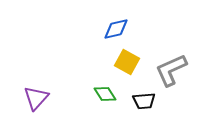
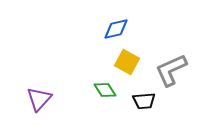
green diamond: moved 4 px up
purple triangle: moved 3 px right, 1 px down
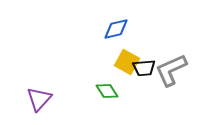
green diamond: moved 2 px right, 1 px down
black trapezoid: moved 33 px up
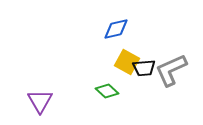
green diamond: rotated 15 degrees counterclockwise
purple triangle: moved 1 px right, 2 px down; rotated 12 degrees counterclockwise
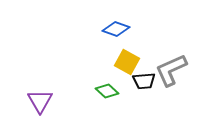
blue diamond: rotated 32 degrees clockwise
black trapezoid: moved 13 px down
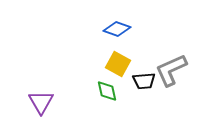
blue diamond: moved 1 px right
yellow square: moved 9 px left, 2 px down
green diamond: rotated 35 degrees clockwise
purple triangle: moved 1 px right, 1 px down
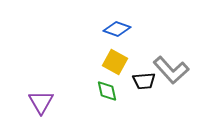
yellow square: moved 3 px left, 2 px up
gray L-shape: rotated 108 degrees counterclockwise
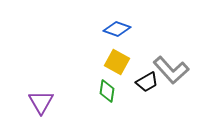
yellow square: moved 2 px right
black trapezoid: moved 3 px right, 1 px down; rotated 25 degrees counterclockwise
green diamond: rotated 20 degrees clockwise
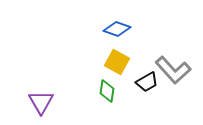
gray L-shape: moved 2 px right
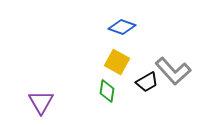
blue diamond: moved 5 px right, 2 px up
gray L-shape: moved 1 px down
